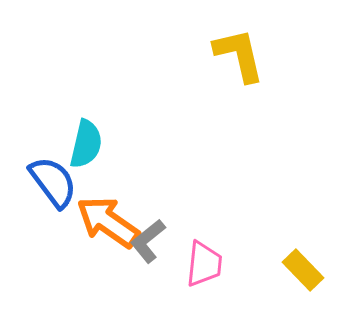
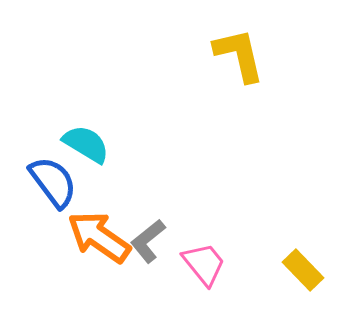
cyan semicircle: rotated 72 degrees counterclockwise
orange arrow: moved 9 px left, 15 px down
pink trapezoid: rotated 45 degrees counterclockwise
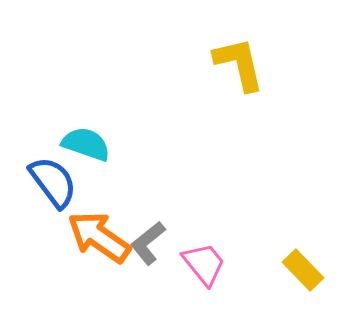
yellow L-shape: moved 9 px down
cyan semicircle: rotated 12 degrees counterclockwise
gray L-shape: moved 2 px down
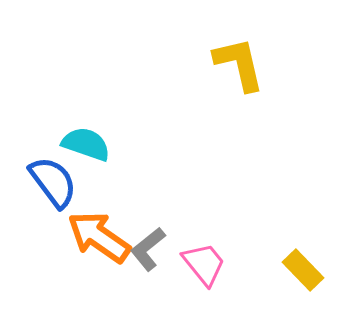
gray L-shape: moved 6 px down
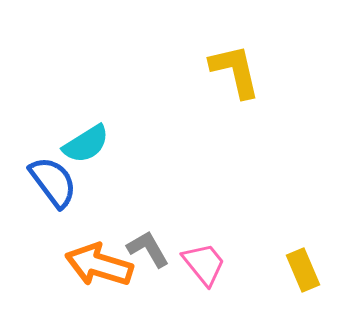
yellow L-shape: moved 4 px left, 7 px down
cyan semicircle: rotated 129 degrees clockwise
orange arrow: moved 28 px down; rotated 18 degrees counterclockwise
gray L-shape: rotated 99 degrees clockwise
yellow rectangle: rotated 21 degrees clockwise
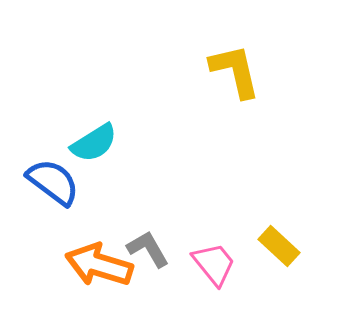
cyan semicircle: moved 8 px right, 1 px up
blue semicircle: rotated 16 degrees counterclockwise
pink trapezoid: moved 10 px right
yellow rectangle: moved 24 px left, 24 px up; rotated 24 degrees counterclockwise
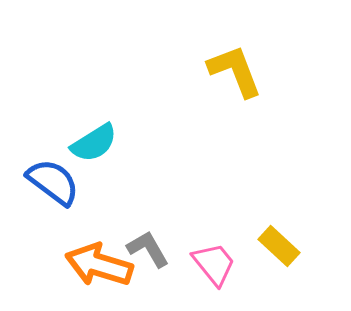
yellow L-shape: rotated 8 degrees counterclockwise
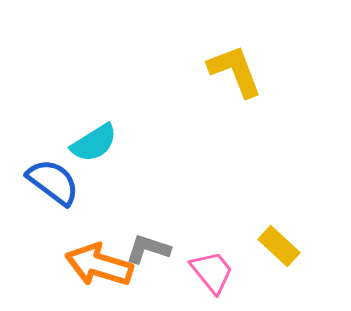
gray L-shape: rotated 42 degrees counterclockwise
pink trapezoid: moved 2 px left, 8 px down
